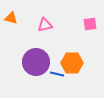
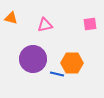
purple circle: moved 3 px left, 3 px up
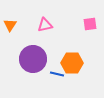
orange triangle: moved 1 px left, 7 px down; rotated 48 degrees clockwise
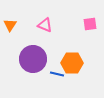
pink triangle: rotated 35 degrees clockwise
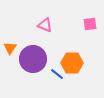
orange triangle: moved 23 px down
blue line: rotated 24 degrees clockwise
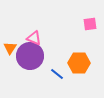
pink triangle: moved 11 px left, 13 px down
purple circle: moved 3 px left, 3 px up
orange hexagon: moved 7 px right
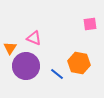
purple circle: moved 4 px left, 10 px down
orange hexagon: rotated 10 degrees clockwise
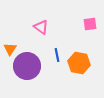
pink triangle: moved 7 px right, 11 px up; rotated 14 degrees clockwise
orange triangle: moved 1 px down
purple circle: moved 1 px right
blue line: moved 19 px up; rotated 40 degrees clockwise
